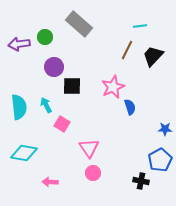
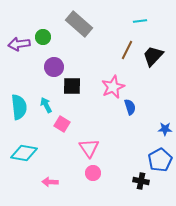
cyan line: moved 5 px up
green circle: moved 2 px left
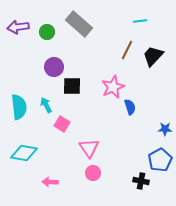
green circle: moved 4 px right, 5 px up
purple arrow: moved 1 px left, 17 px up
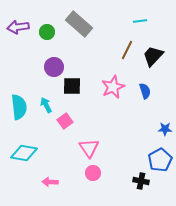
blue semicircle: moved 15 px right, 16 px up
pink square: moved 3 px right, 3 px up; rotated 21 degrees clockwise
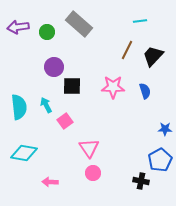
pink star: rotated 25 degrees clockwise
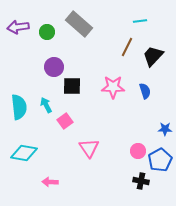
brown line: moved 3 px up
pink circle: moved 45 px right, 22 px up
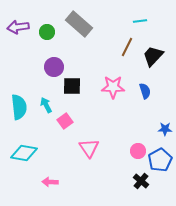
black cross: rotated 28 degrees clockwise
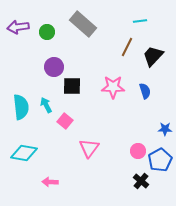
gray rectangle: moved 4 px right
cyan semicircle: moved 2 px right
pink square: rotated 14 degrees counterclockwise
pink triangle: rotated 10 degrees clockwise
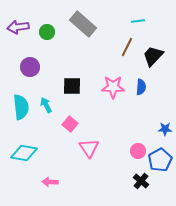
cyan line: moved 2 px left
purple circle: moved 24 px left
blue semicircle: moved 4 px left, 4 px up; rotated 21 degrees clockwise
pink square: moved 5 px right, 3 px down
pink triangle: rotated 10 degrees counterclockwise
